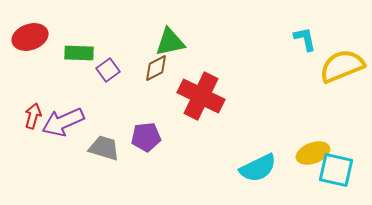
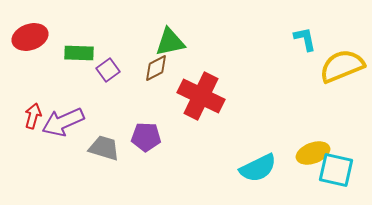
purple pentagon: rotated 8 degrees clockwise
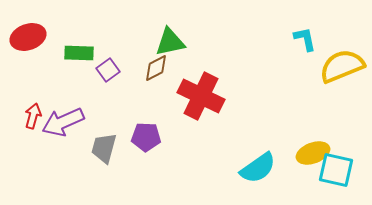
red ellipse: moved 2 px left
gray trapezoid: rotated 92 degrees counterclockwise
cyan semicircle: rotated 9 degrees counterclockwise
